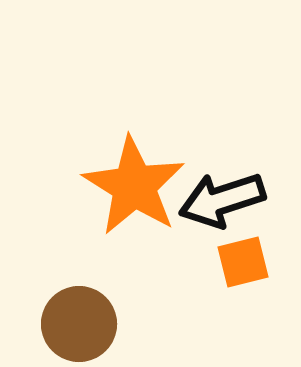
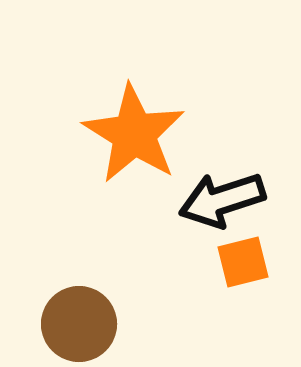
orange star: moved 52 px up
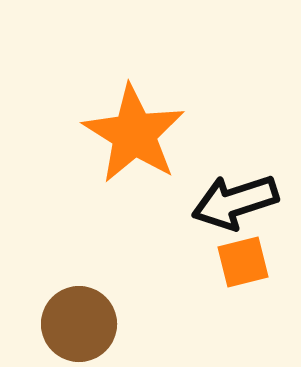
black arrow: moved 13 px right, 2 px down
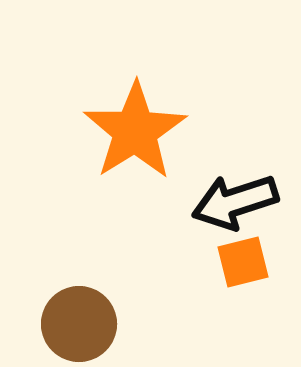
orange star: moved 1 px right, 3 px up; rotated 8 degrees clockwise
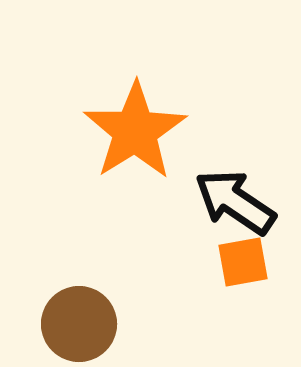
black arrow: rotated 52 degrees clockwise
orange square: rotated 4 degrees clockwise
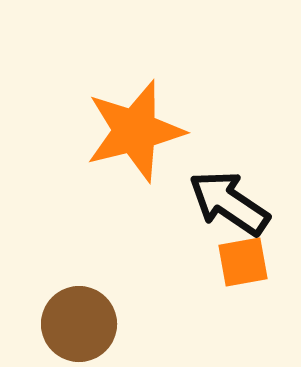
orange star: rotated 18 degrees clockwise
black arrow: moved 6 px left, 1 px down
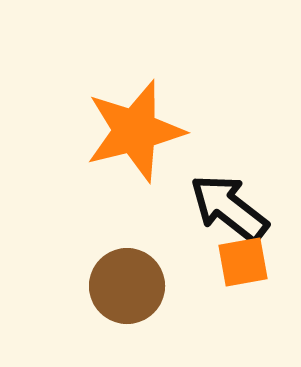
black arrow: moved 5 px down; rotated 4 degrees clockwise
brown circle: moved 48 px right, 38 px up
